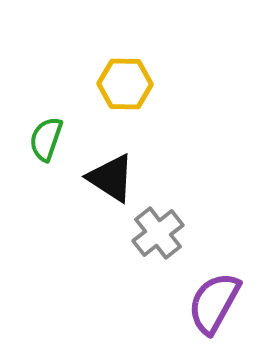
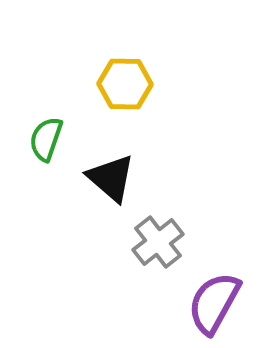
black triangle: rotated 8 degrees clockwise
gray cross: moved 9 px down
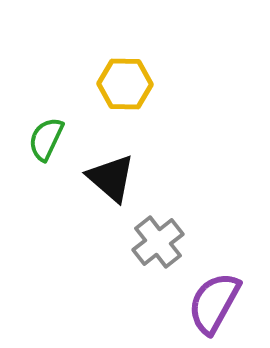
green semicircle: rotated 6 degrees clockwise
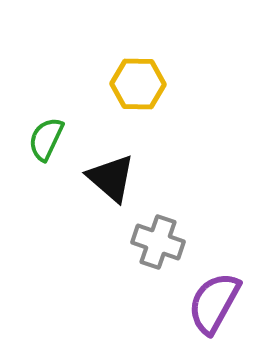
yellow hexagon: moved 13 px right
gray cross: rotated 33 degrees counterclockwise
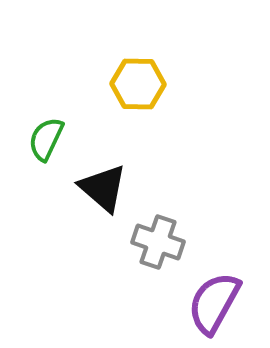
black triangle: moved 8 px left, 10 px down
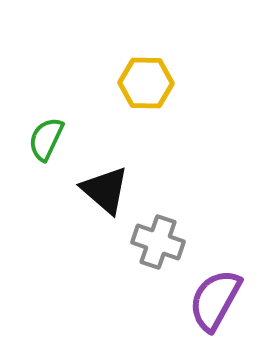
yellow hexagon: moved 8 px right, 1 px up
black triangle: moved 2 px right, 2 px down
purple semicircle: moved 1 px right, 3 px up
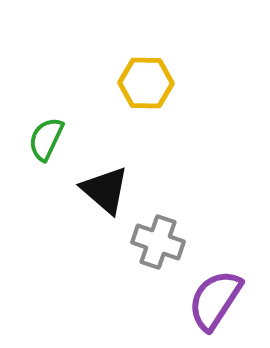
purple semicircle: rotated 4 degrees clockwise
